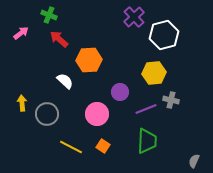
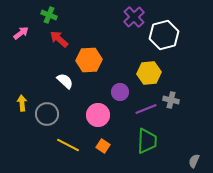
yellow hexagon: moved 5 px left
pink circle: moved 1 px right, 1 px down
yellow line: moved 3 px left, 2 px up
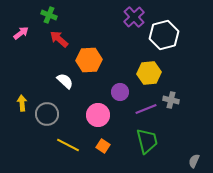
green trapezoid: rotated 16 degrees counterclockwise
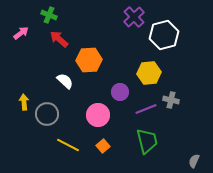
yellow arrow: moved 2 px right, 1 px up
orange square: rotated 16 degrees clockwise
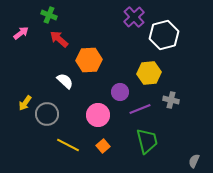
yellow arrow: moved 1 px right, 1 px down; rotated 140 degrees counterclockwise
purple line: moved 6 px left
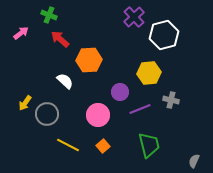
red arrow: moved 1 px right
green trapezoid: moved 2 px right, 4 px down
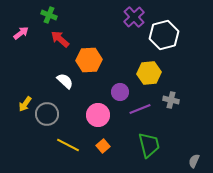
yellow arrow: moved 1 px down
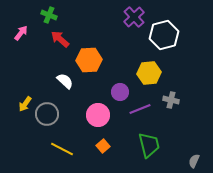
pink arrow: rotated 14 degrees counterclockwise
yellow line: moved 6 px left, 4 px down
